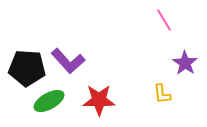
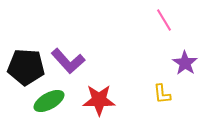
black pentagon: moved 1 px left, 1 px up
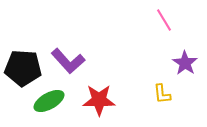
black pentagon: moved 3 px left, 1 px down
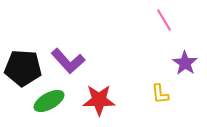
yellow L-shape: moved 2 px left
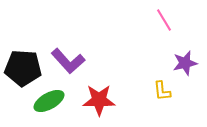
purple star: rotated 25 degrees clockwise
yellow L-shape: moved 2 px right, 3 px up
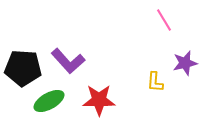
yellow L-shape: moved 7 px left, 9 px up; rotated 10 degrees clockwise
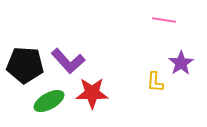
pink line: rotated 50 degrees counterclockwise
purple star: moved 4 px left; rotated 20 degrees counterclockwise
black pentagon: moved 2 px right, 3 px up
red star: moved 7 px left, 7 px up
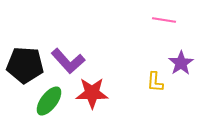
green ellipse: rotated 24 degrees counterclockwise
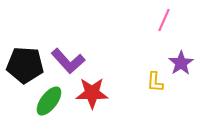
pink line: rotated 75 degrees counterclockwise
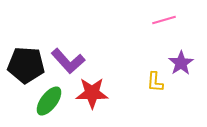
pink line: rotated 50 degrees clockwise
black pentagon: moved 1 px right
